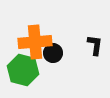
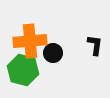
orange cross: moved 5 px left, 1 px up
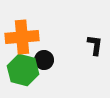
orange cross: moved 8 px left, 4 px up
black circle: moved 9 px left, 7 px down
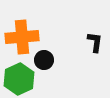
black L-shape: moved 3 px up
green hexagon: moved 4 px left, 9 px down; rotated 20 degrees clockwise
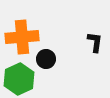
black circle: moved 2 px right, 1 px up
